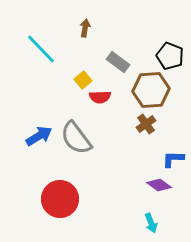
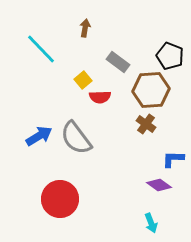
brown cross: rotated 18 degrees counterclockwise
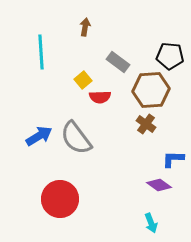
brown arrow: moved 1 px up
cyan line: moved 3 px down; rotated 40 degrees clockwise
black pentagon: rotated 16 degrees counterclockwise
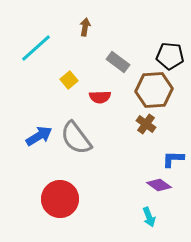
cyan line: moved 5 px left, 4 px up; rotated 52 degrees clockwise
yellow square: moved 14 px left
brown hexagon: moved 3 px right
cyan arrow: moved 2 px left, 6 px up
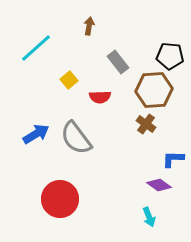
brown arrow: moved 4 px right, 1 px up
gray rectangle: rotated 15 degrees clockwise
blue arrow: moved 3 px left, 2 px up
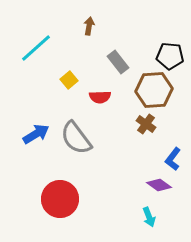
blue L-shape: rotated 55 degrees counterclockwise
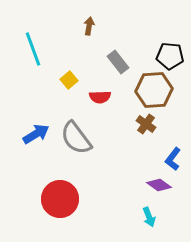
cyan line: moved 3 px left, 1 px down; rotated 68 degrees counterclockwise
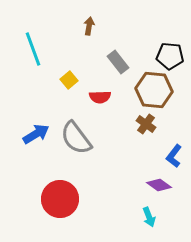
brown hexagon: rotated 9 degrees clockwise
blue L-shape: moved 1 px right, 3 px up
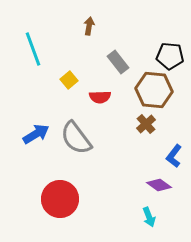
brown cross: rotated 12 degrees clockwise
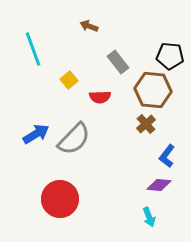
brown arrow: rotated 78 degrees counterclockwise
brown hexagon: moved 1 px left
gray semicircle: moved 2 px left, 1 px down; rotated 99 degrees counterclockwise
blue L-shape: moved 7 px left
purple diamond: rotated 30 degrees counterclockwise
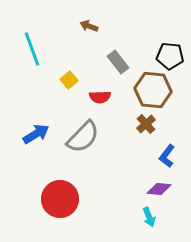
cyan line: moved 1 px left
gray semicircle: moved 9 px right, 2 px up
purple diamond: moved 4 px down
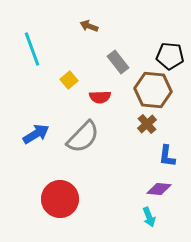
brown cross: moved 1 px right
blue L-shape: rotated 30 degrees counterclockwise
